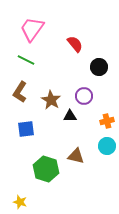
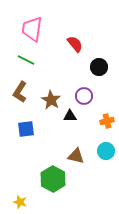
pink trapezoid: rotated 28 degrees counterclockwise
cyan circle: moved 1 px left, 5 px down
green hexagon: moved 7 px right, 10 px down; rotated 10 degrees clockwise
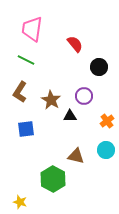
orange cross: rotated 24 degrees counterclockwise
cyan circle: moved 1 px up
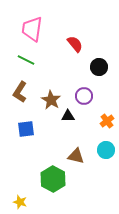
black triangle: moved 2 px left
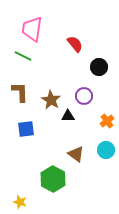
green line: moved 3 px left, 4 px up
brown L-shape: rotated 145 degrees clockwise
brown triangle: moved 2 px up; rotated 24 degrees clockwise
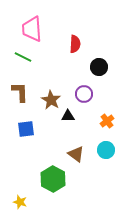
pink trapezoid: rotated 12 degrees counterclockwise
red semicircle: rotated 42 degrees clockwise
green line: moved 1 px down
purple circle: moved 2 px up
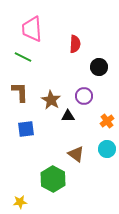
purple circle: moved 2 px down
cyan circle: moved 1 px right, 1 px up
yellow star: rotated 24 degrees counterclockwise
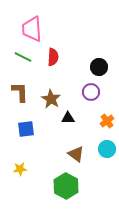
red semicircle: moved 22 px left, 13 px down
purple circle: moved 7 px right, 4 px up
brown star: moved 1 px up
black triangle: moved 2 px down
green hexagon: moved 13 px right, 7 px down
yellow star: moved 33 px up
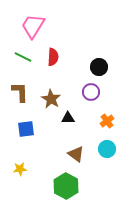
pink trapezoid: moved 1 px right, 3 px up; rotated 36 degrees clockwise
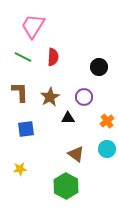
purple circle: moved 7 px left, 5 px down
brown star: moved 1 px left, 2 px up; rotated 12 degrees clockwise
